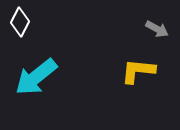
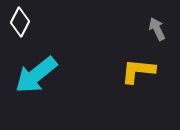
gray arrow: rotated 145 degrees counterclockwise
cyan arrow: moved 2 px up
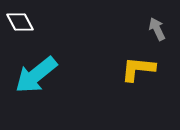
white diamond: rotated 56 degrees counterclockwise
yellow L-shape: moved 2 px up
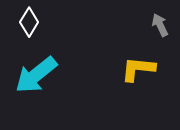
white diamond: moved 9 px right; rotated 60 degrees clockwise
gray arrow: moved 3 px right, 4 px up
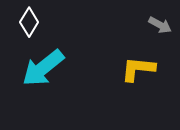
gray arrow: rotated 145 degrees clockwise
cyan arrow: moved 7 px right, 7 px up
